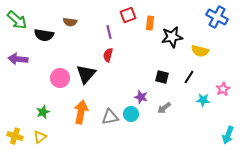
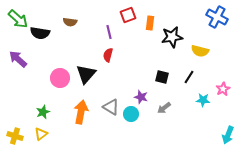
green arrow: moved 1 px right, 1 px up
black semicircle: moved 4 px left, 2 px up
purple arrow: rotated 36 degrees clockwise
gray triangle: moved 1 px right, 10 px up; rotated 42 degrees clockwise
yellow triangle: moved 1 px right, 3 px up
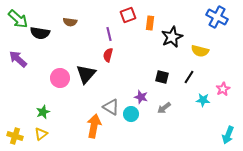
purple line: moved 2 px down
black star: rotated 15 degrees counterclockwise
orange arrow: moved 13 px right, 14 px down
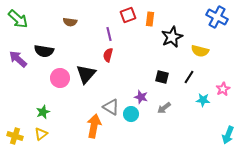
orange rectangle: moved 4 px up
black semicircle: moved 4 px right, 18 px down
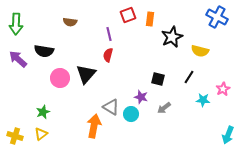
green arrow: moved 2 px left, 5 px down; rotated 50 degrees clockwise
black square: moved 4 px left, 2 px down
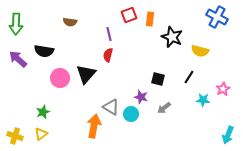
red square: moved 1 px right
black star: rotated 25 degrees counterclockwise
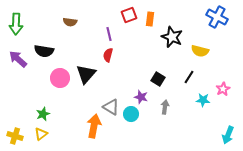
black square: rotated 16 degrees clockwise
gray arrow: moved 1 px right, 1 px up; rotated 136 degrees clockwise
green star: moved 2 px down
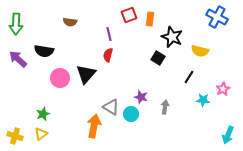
black square: moved 21 px up
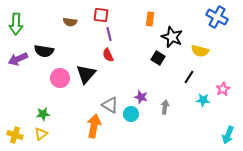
red square: moved 28 px left; rotated 28 degrees clockwise
red semicircle: rotated 40 degrees counterclockwise
purple arrow: rotated 66 degrees counterclockwise
gray triangle: moved 1 px left, 2 px up
green star: rotated 16 degrees clockwise
yellow cross: moved 1 px up
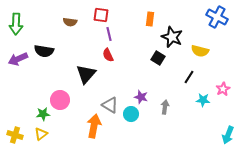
pink circle: moved 22 px down
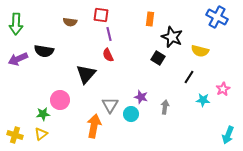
gray triangle: rotated 30 degrees clockwise
